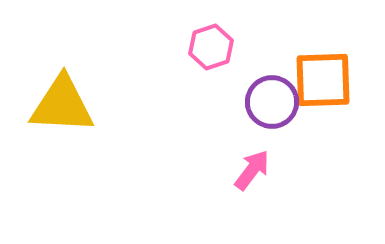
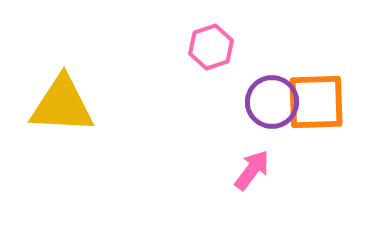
orange square: moved 7 px left, 22 px down
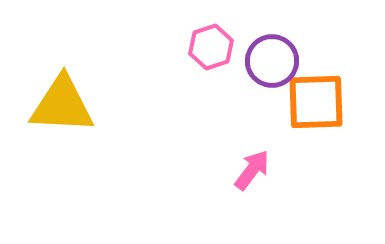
purple circle: moved 41 px up
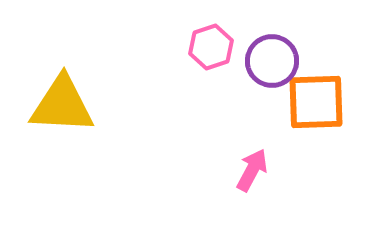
pink arrow: rotated 9 degrees counterclockwise
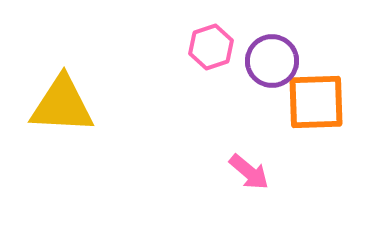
pink arrow: moved 3 px left, 2 px down; rotated 102 degrees clockwise
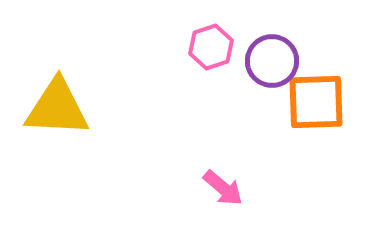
yellow triangle: moved 5 px left, 3 px down
pink arrow: moved 26 px left, 16 px down
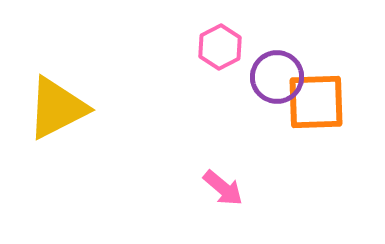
pink hexagon: moved 9 px right; rotated 9 degrees counterclockwise
purple circle: moved 5 px right, 16 px down
yellow triangle: rotated 30 degrees counterclockwise
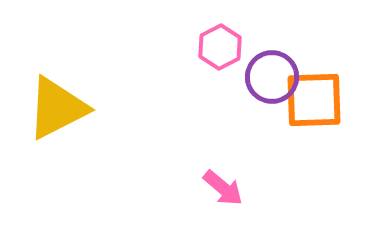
purple circle: moved 5 px left
orange square: moved 2 px left, 2 px up
